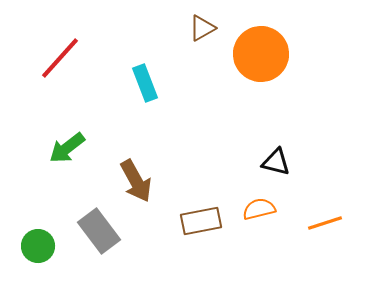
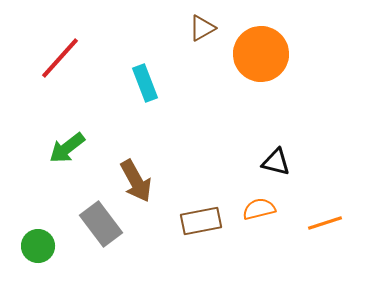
gray rectangle: moved 2 px right, 7 px up
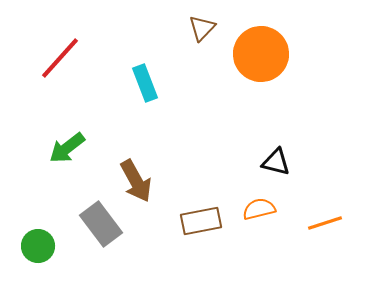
brown triangle: rotated 16 degrees counterclockwise
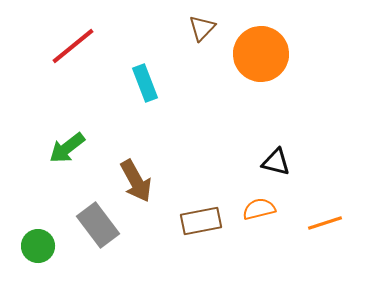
red line: moved 13 px right, 12 px up; rotated 9 degrees clockwise
gray rectangle: moved 3 px left, 1 px down
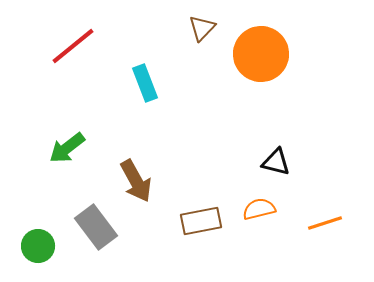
gray rectangle: moved 2 px left, 2 px down
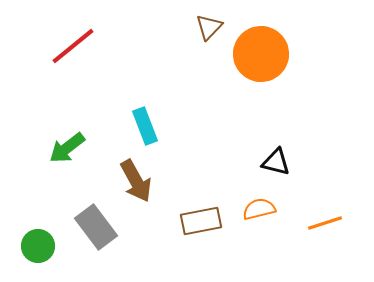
brown triangle: moved 7 px right, 1 px up
cyan rectangle: moved 43 px down
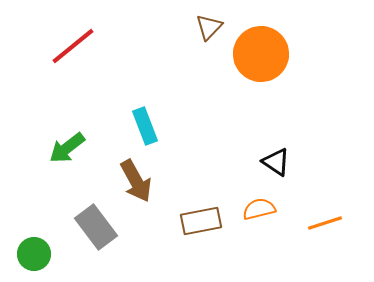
black triangle: rotated 20 degrees clockwise
green circle: moved 4 px left, 8 px down
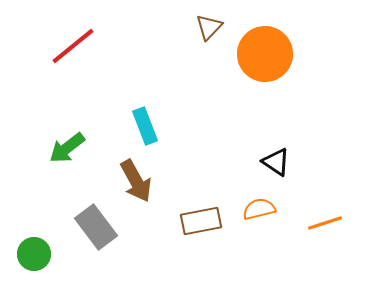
orange circle: moved 4 px right
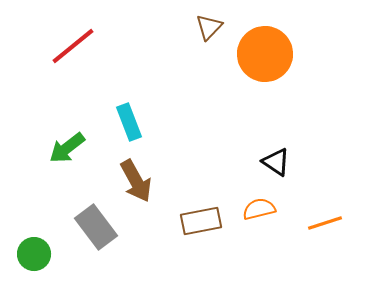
cyan rectangle: moved 16 px left, 4 px up
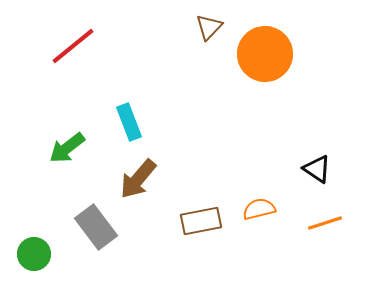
black triangle: moved 41 px right, 7 px down
brown arrow: moved 2 px right, 2 px up; rotated 69 degrees clockwise
